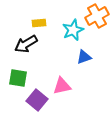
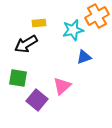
cyan star: rotated 10 degrees clockwise
pink triangle: rotated 30 degrees counterclockwise
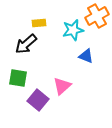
black arrow: rotated 10 degrees counterclockwise
blue triangle: moved 2 px right, 1 px up; rotated 42 degrees clockwise
purple square: moved 1 px right
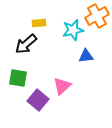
blue triangle: rotated 28 degrees counterclockwise
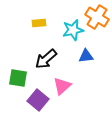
orange cross: moved 1 px down; rotated 30 degrees counterclockwise
black arrow: moved 20 px right, 15 px down
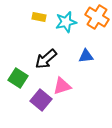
yellow rectangle: moved 6 px up; rotated 16 degrees clockwise
cyan star: moved 7 px left, 8 px up
green square: rotated 24 degrees clockwise
pink triangle: rotated 24 degrees clockwise
purple square: moved 3 px right
